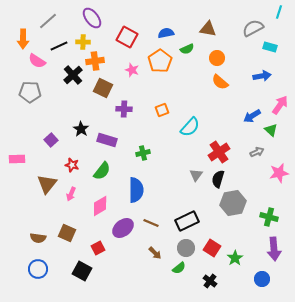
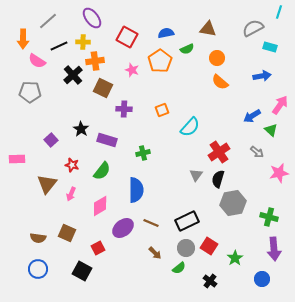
gray arrow at (257, 152): rotated 64 degrees clockwise
red square at (212, 248): moved 3 px left, 2 px up
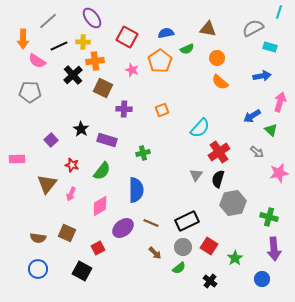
pink arrow at (280, 105): moved 3 px up; rotated 18 degrees counterclockwise
cyan semicircle at (190, 127): moved 10 px right, 1 px down
gray circle at (186, 248): moved 3 px left, 1 px up
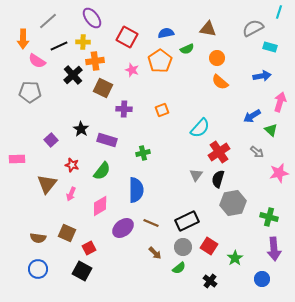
red square at (98, 248): moved 9 px left
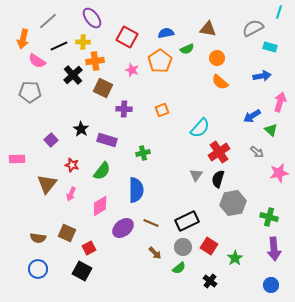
orange arrow at (23, 39): rotated 12 degrees clockwise
blue circle at (262, 279): moved 9 px right, 6 px down
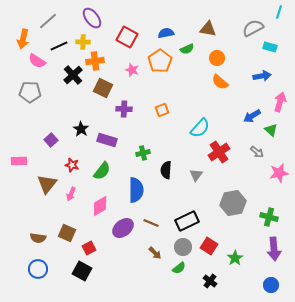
pink rectangle at (17, 159): moved 2 px right, 2 px down
black semicircle at (218, 179): moved 52 px left, 9 px up; rotated 12 degrees counterclockwise
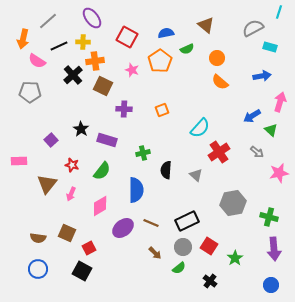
brown triangle at (208, 29): moved 2 px left, 4 px up; rotated 30 degrees clockwise
brown square at (103, 88): moved 2 px up
gray triangle at (196, 175): rotated 24 degrees counterclockwise
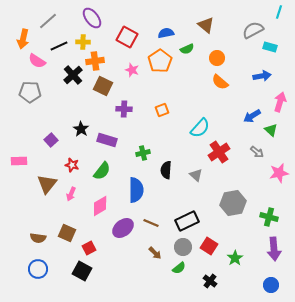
gray semicircle at (253, 28): moved 2 px down
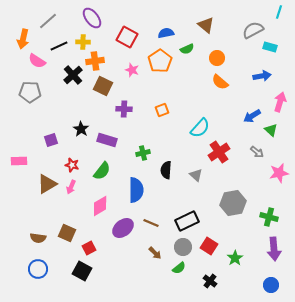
purple square at (51, 140): rotated 24 degrees clockwise
brown triangle at (47, 184): rotated 20 degrees clockwise
pink arrow at (71, 194): moved 7 px up
